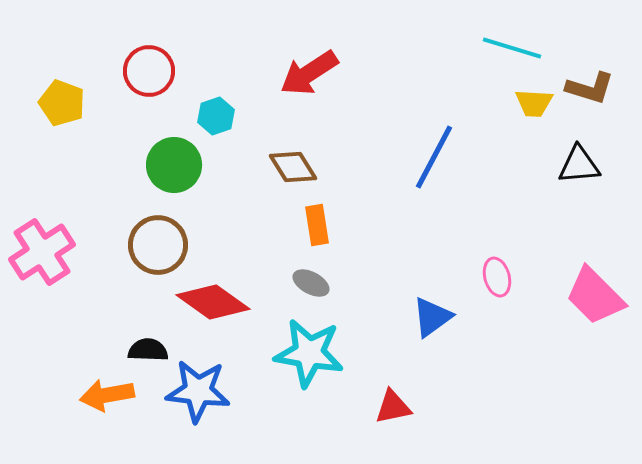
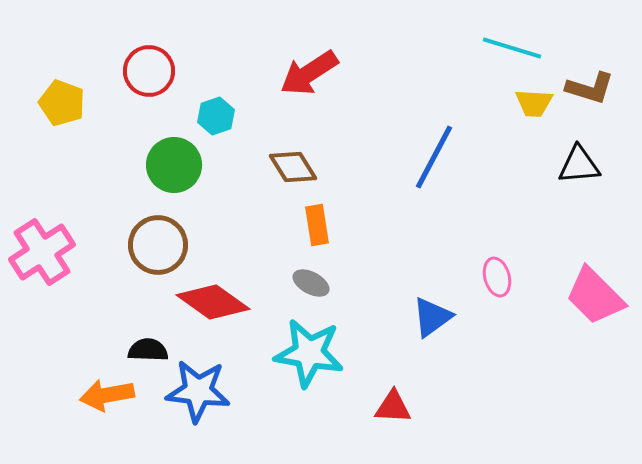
red triangle: rotated 15 degrees clockwise
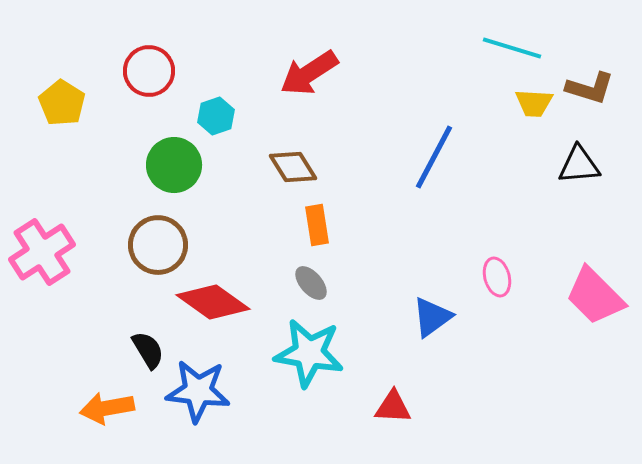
yellow pentagon: rotated 12 degrees clockwise
gray ellipse: rotated 21 degrees clockwise
black semicircle: rotated 57 degrees clockwise
orange arrow: moved 13 px down
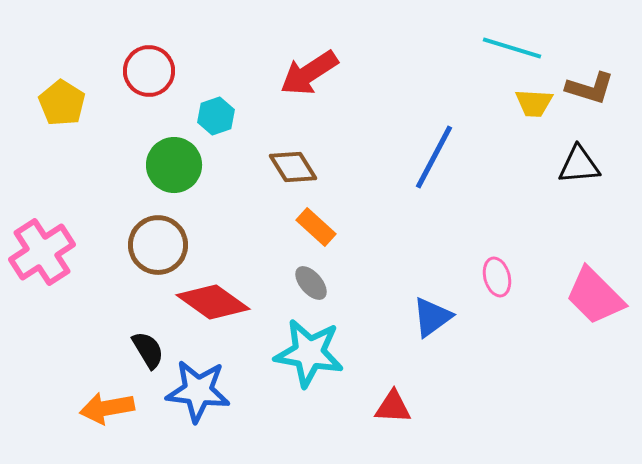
orange rectangle: moved 1 px left, 2 px down; rotated 39 degrees counterclockwise
